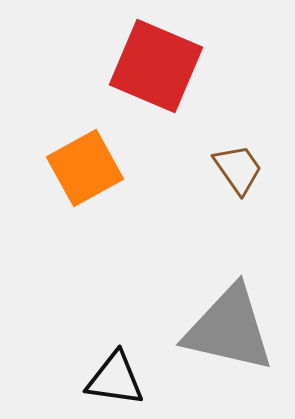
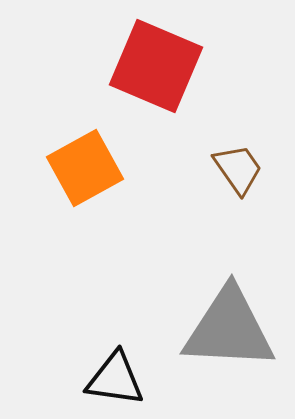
gray triangle: rotated 10 degrees counterclockwise
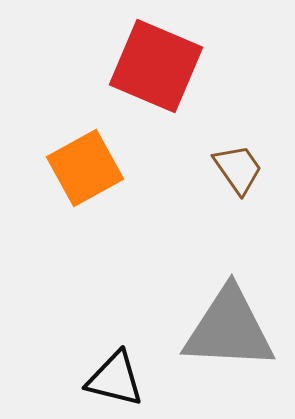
black triangle: rotated 6 degrees clockwise
